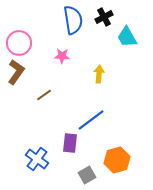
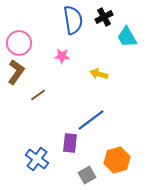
yellow arrow: rotated 78 degrees counterclockwise
brown line: moved 6 px left
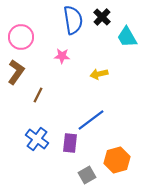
black cross: moved 2 px left; rotated 18 degrees counterclockwise
pink circle: moved 2 px right, 6 px up
yellow arrow: rotated 30 degrees counterclockwise
brown line: rotated 28 degrees counterclockwise
blue cross: moved 20 px up
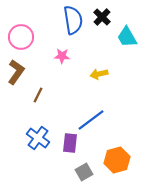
blue cross: moved 1 px right, 1 px up
gray square: moved 3 px left, 3 px up
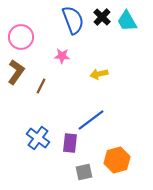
blue semicircle: rotated 12 degrees counterclockwise
cyan trapezoid: moved 16 px up
brown line: moved 3 px right, 9 px up
gray square: rotated 18 degrees clockwise
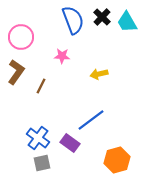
cyan trapezoid: moved 1 px down
purple rectangle: rotated 60 degrees counterclockwise
gray square: moved 42 px left, 9 px up
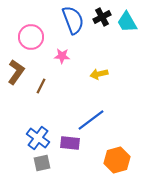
black cross: rotated 18 degrees clockwise
pink circle: moved 10 px right
purple rectangle: rotated 30 degrees counterclockwise
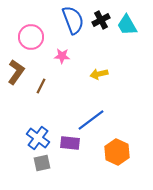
black cross: moved 1 px left, 3 px down
cyan trapezoid: moved 3 px down
orange hexagon: moved 8 px up; rotated 20 degrees counterclockwise
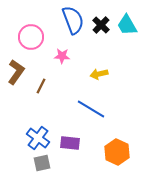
black cross: moved 5 px down; rotated 18 degrees counterclockwise
blue line: moved 11 px up; rotated 68 degrees clockwise
